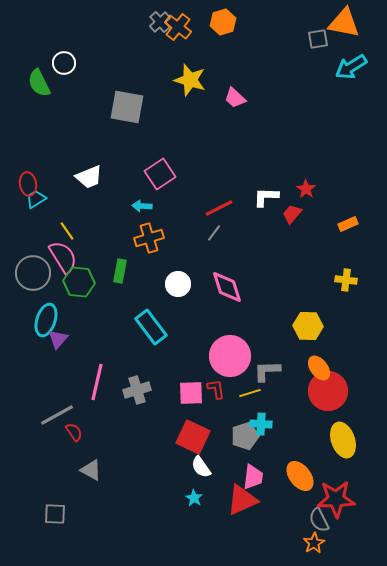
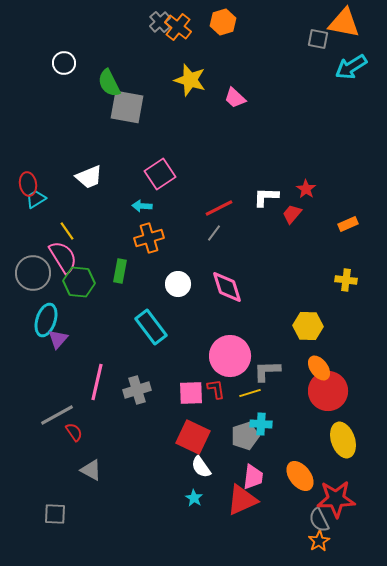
gray square at (318, 39): rotated 20 degrees clockwise
green semicircle at (39, 83): moved 70 px right
orange star at (314, 543): moved 5 px right, 2 px up
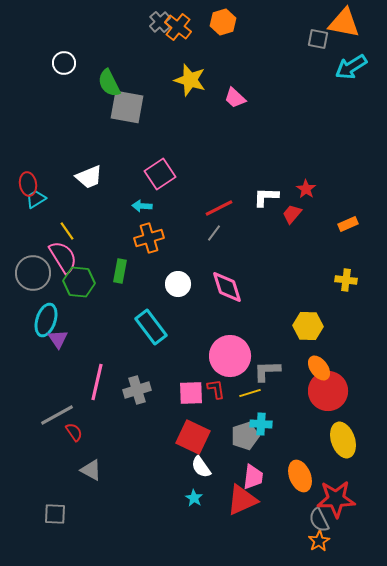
purple triangle at (58, 339): rotated 15 degrees counterclockwise
orange ellipse at (300, 476): rotated 16 degrees clockwise
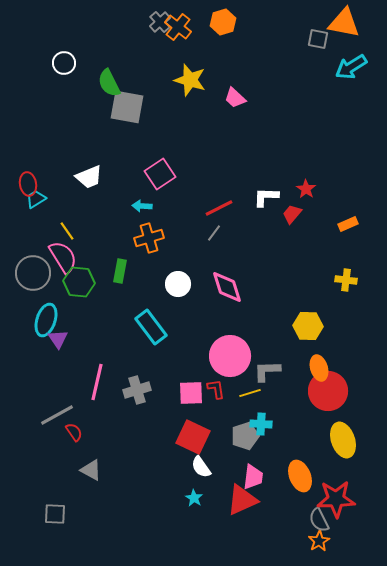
orange ellipse at (319, 368): rotated 20 degrees clockwise
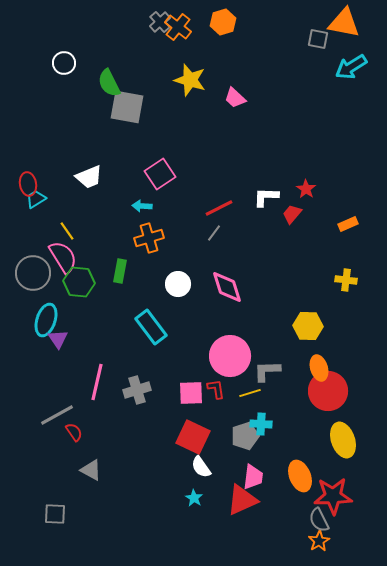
red star at (336, 499): moved 3 px left, 3 px up
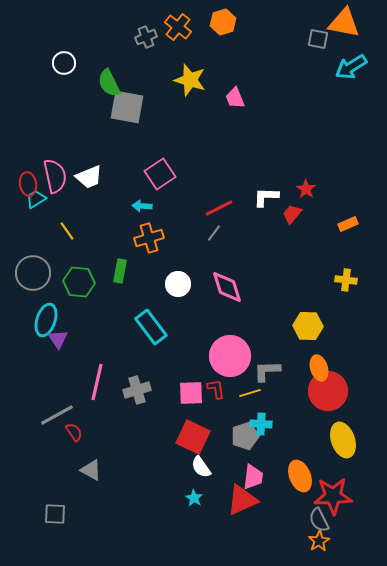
gray cross at (160, 22): moved 14 px left, 15 px down; rotated 20 degrees clockwise
pink trapezoid at (235, 98): rotated 25 degrees clockwise
pink semicircle at (63, 257): moved 8 px left, 81 px up; rotated 20 degrees clockwise
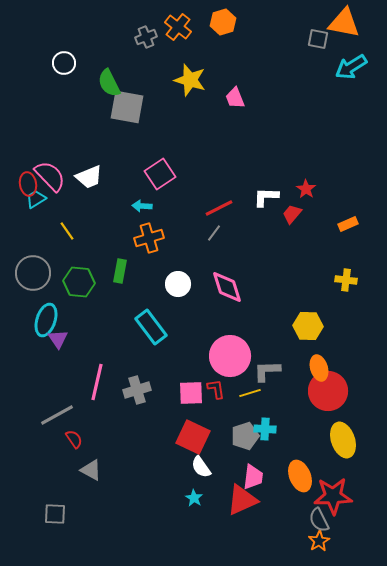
pink semicircle at (55, 176): moved 5 px left; rotated 32 degrees counterclockwise
cyan cross at (261, 424): moved 4 px right, 5 px down
red semicircle at (74, 432): moved 7 px down
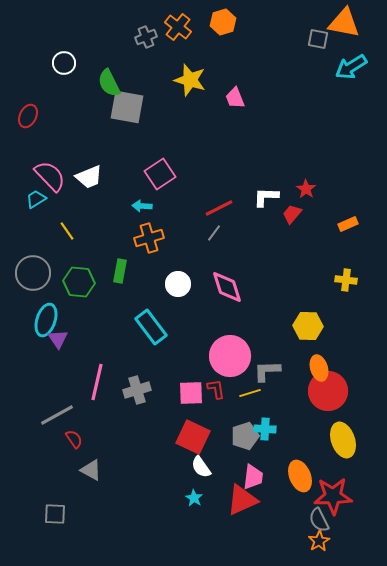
red ellipse at (28, 184): moved 68 px up; rotated 35 degrees clockwise
